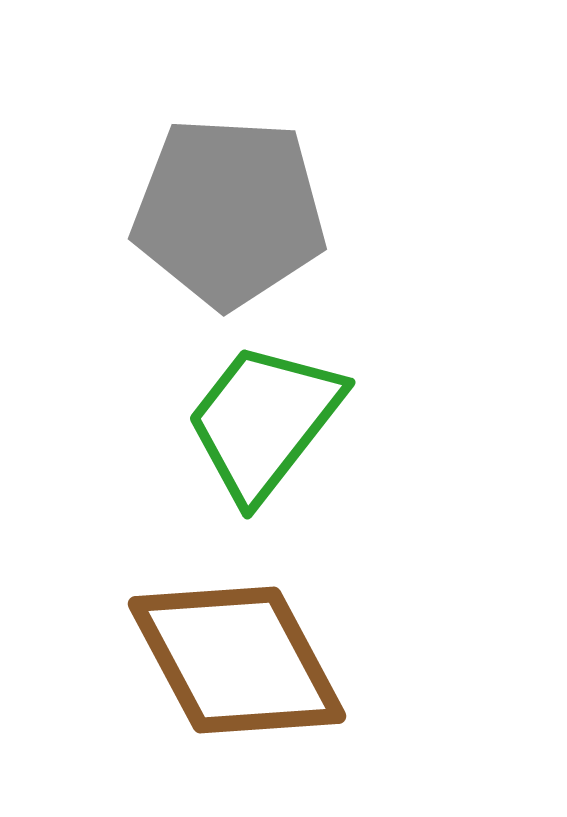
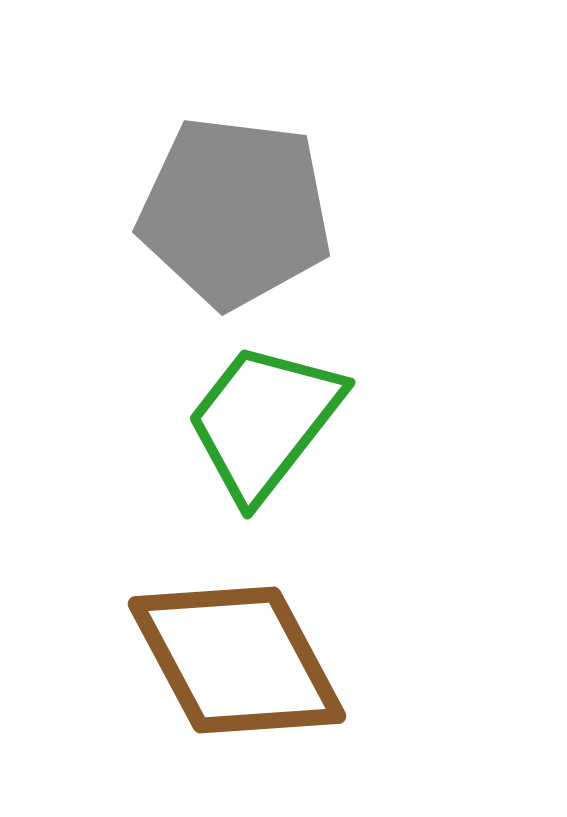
gray pentagon: moved 6 px right; rotated 4 degrees clockwise
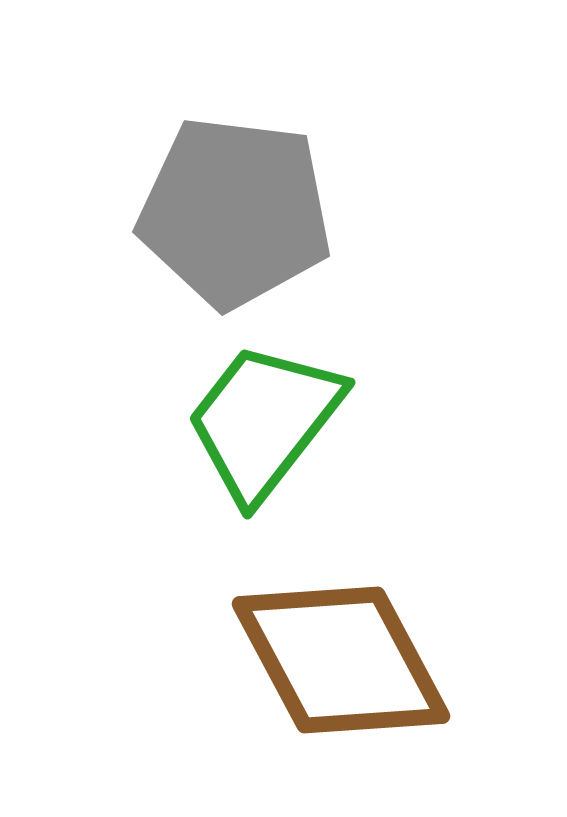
brown diamond: moved 104 px right
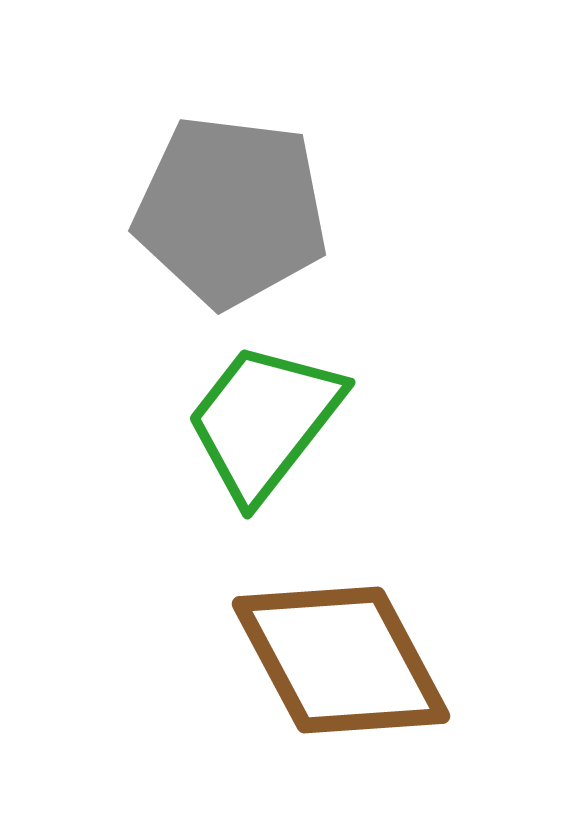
gray pentagon: moved 4 px left, 1 px up
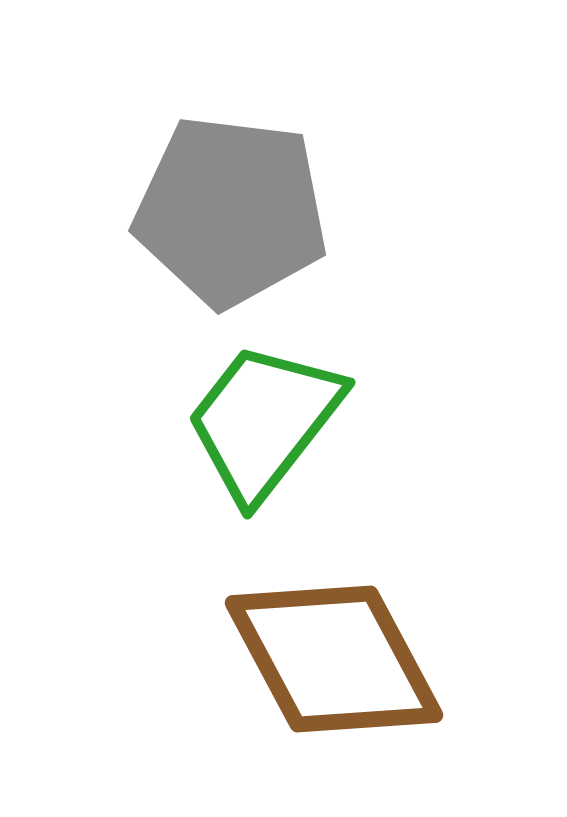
brown diamond: moved 7 px left, 1 px up
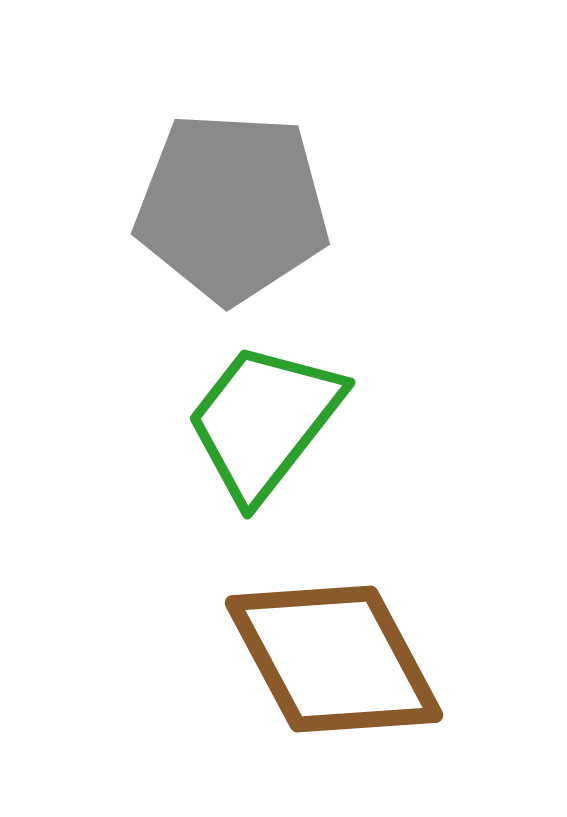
gray pentagon: moved 1 px right, 4 px up; rotated 4 degrees counterclockwise
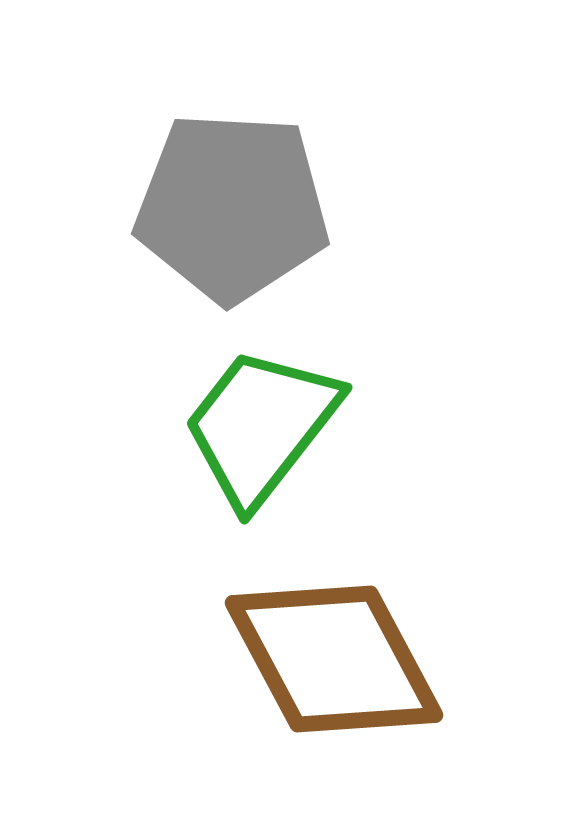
green trapezoid: moved 3 px left, 5 px down
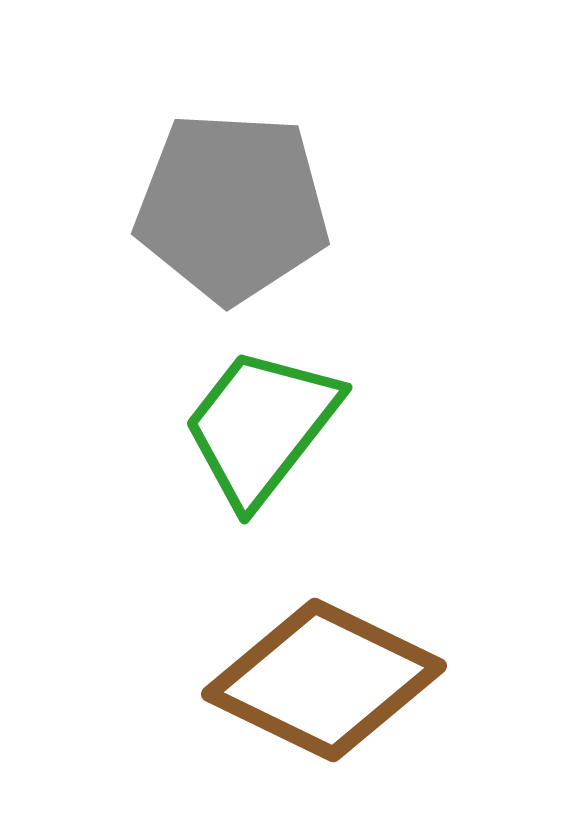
brown diamond: moved 10 px left, 21 px down; rotated 36 degrees counterclockwise
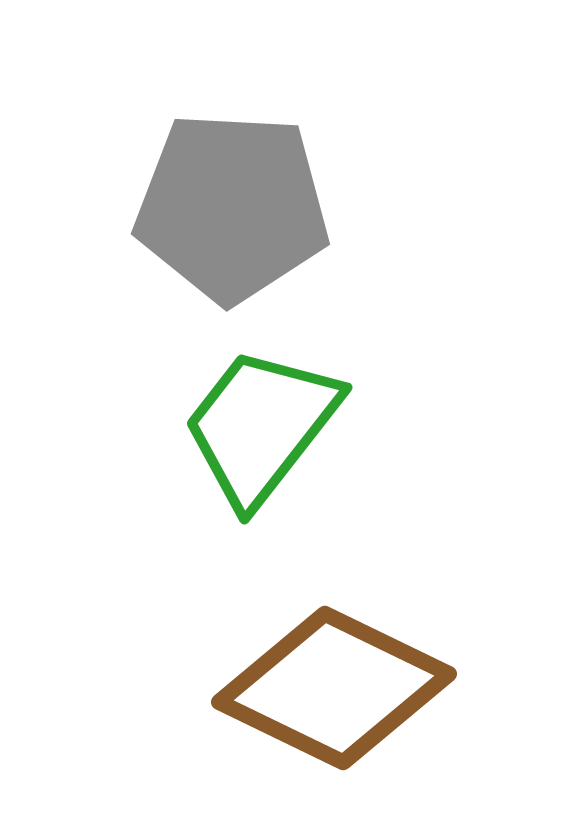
brown diamond: moved 10 px right, 8 px down
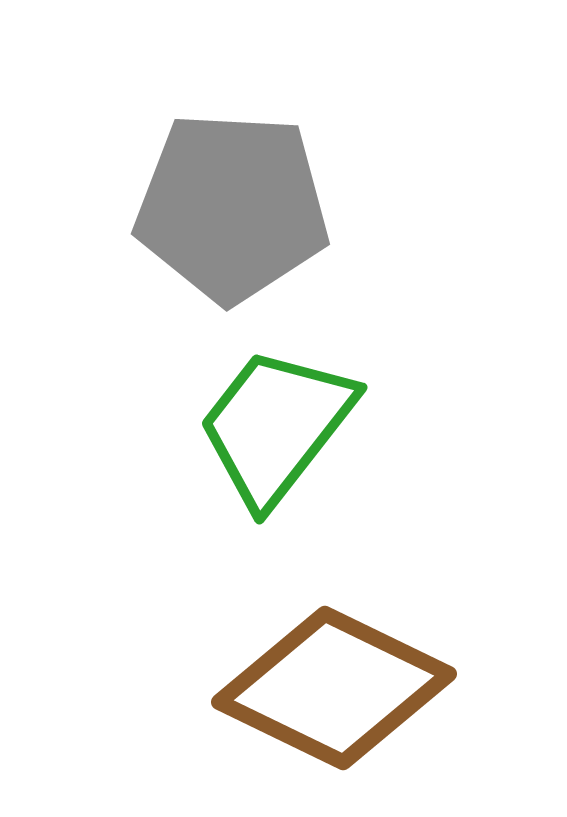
green trapezoid: moved 15 px right
